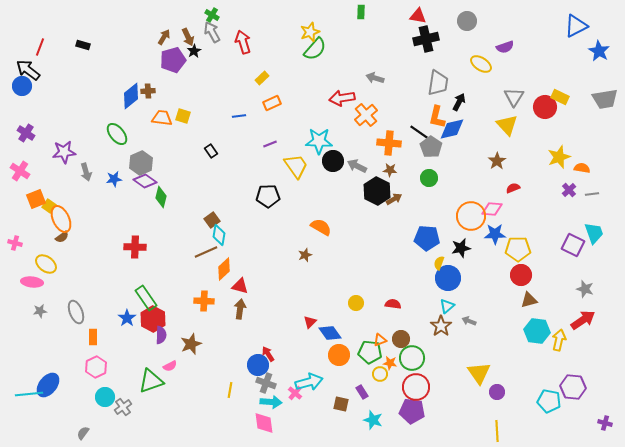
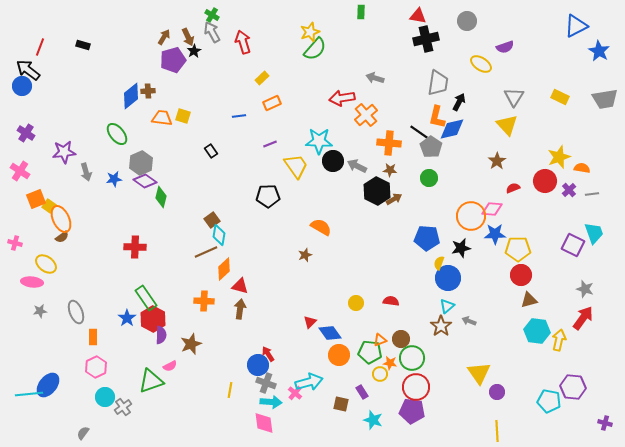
red circle at (545, 107): moved 74 px down
red semicircle at (393, 304): moved 2 px left, 3 px up
red arrow at (583, 320): moved 2 px up; rotated 20 degrees counterclockwise
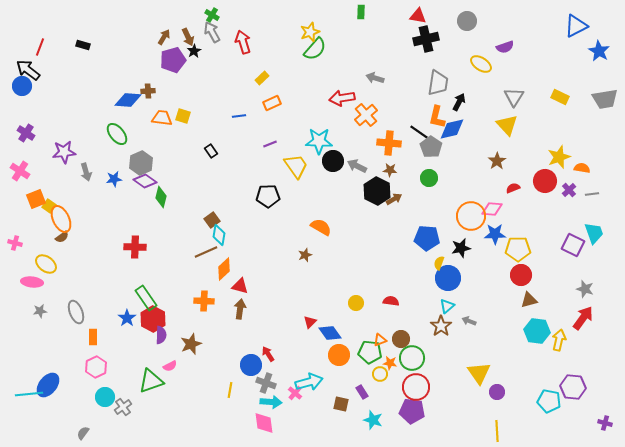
blue diamond at (131, 96): moved 3 px left, 4 px down; rotated 44 degrees clockwise
blue circle at (258, 365): moved 7 px left
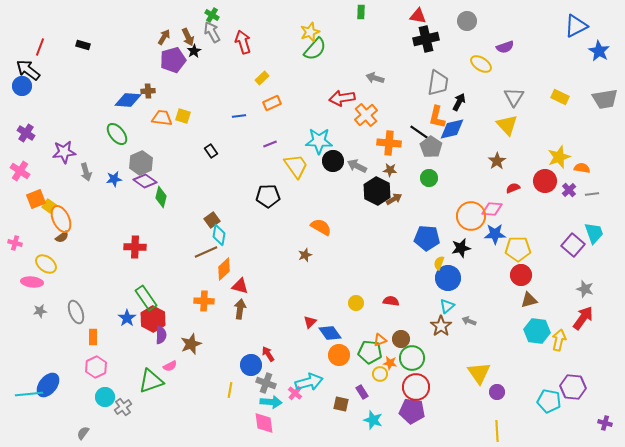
purple square at (573, 245): rotated 15 degrees clockwise
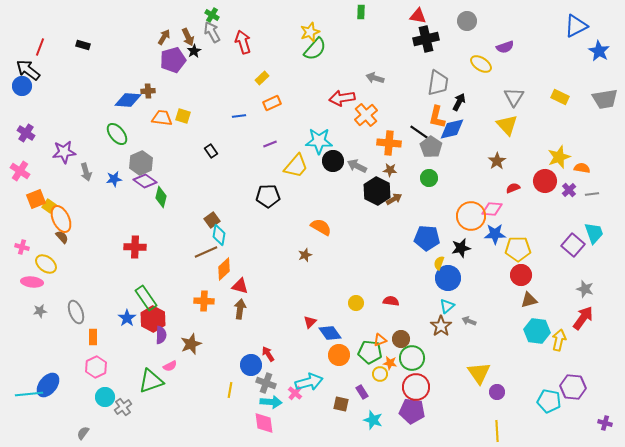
yellow trapezoid at (296, 166): rotated 76 degrees clockwise
brown semicircle at (62, 237): rotated 96 degrees counterclockwise
pink cross at (15, 243): moved 7 px right, 4 px down
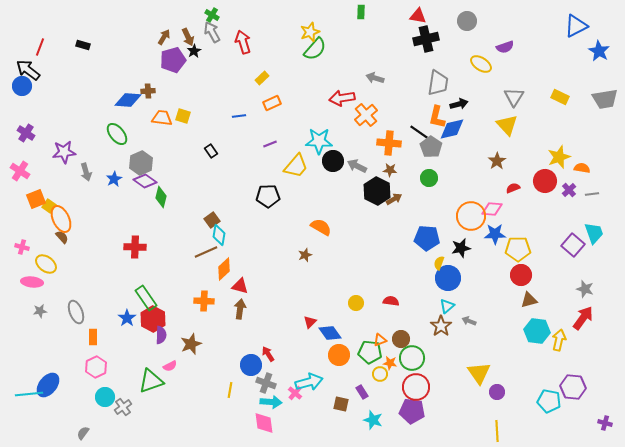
black arrow at (459, 102): moved 2 px down; rotated 48 degrees clockwise
blue star at (114, 179): rotated 21 degrees counterclockwise
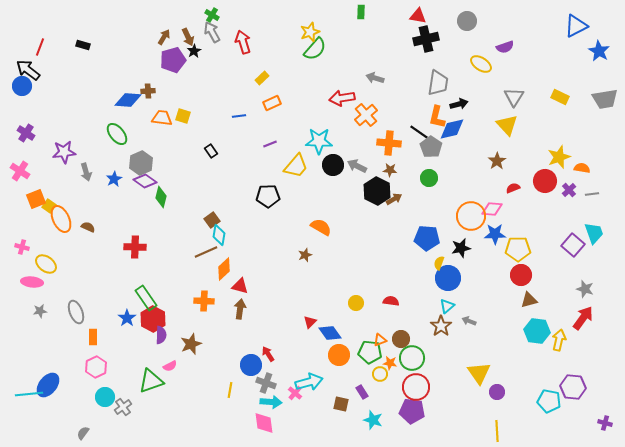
black circle at (333, 161): moved 4 px down
brown semicircle at (62, 237): moved 26 px right, 10 px up; rotated 24 degrees counterclockwise
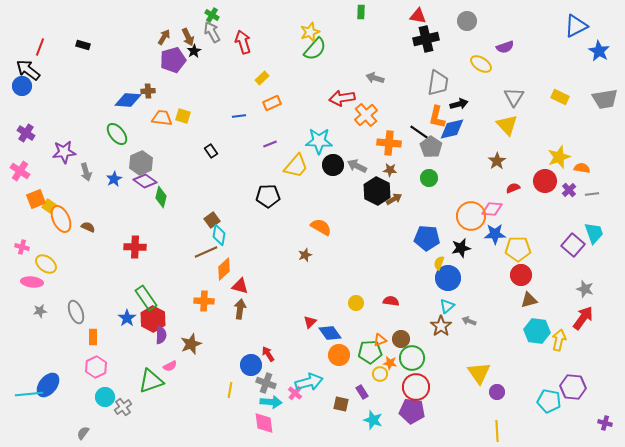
green pentagon at (370, 352): rotated 10 degrees counterclockwise
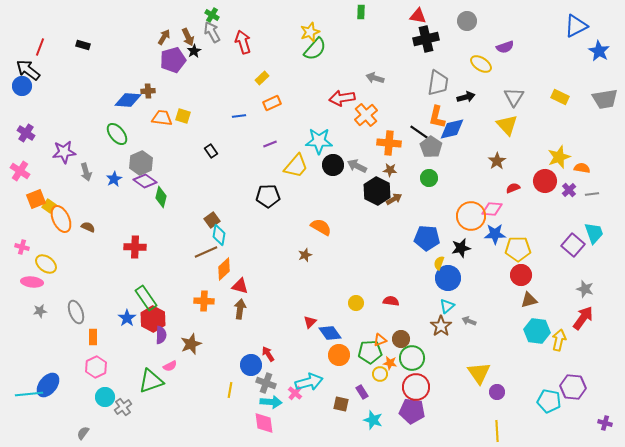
black arrow at (459, 104): moved 7 px right, 7 px up
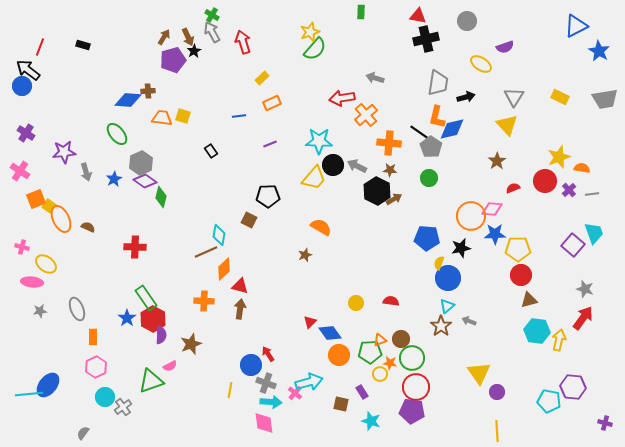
yellow trapezoid at (296, 166): moved 18 px right, 12 px down
brown square at (212, 220): moved 37 px right; rotated 28 degrees counterclockwise
gray ellipse at (76, 312): moved 1 px right, 3 px up
cyan star at (373, 420): moved 2 px left, 1 px down
